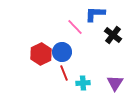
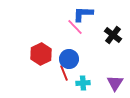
blue L-shape: moved 12 px left
blue circle: moved 7 px right, 7 px down
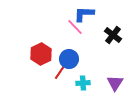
blue L-shape: moved 1 px right
red line: moved 4 px left, 1 px up; rotated 56 degrees clockwise
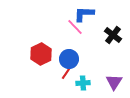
red line: moved 7 px right
purple triangle: moved 1 px left, 1 px up
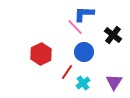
blue circle: moved 15 px right, 7 px up
cyan cross: rotated 32 degrees counterclockwise
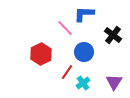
pink line: moved 10 px left, 1 px down
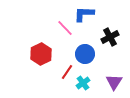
black cross: moved 3 px left, 2 px down; rotated 24 degrees clockwise
blue circle: moved 1 px right, 2 px down
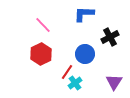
pink line: moved 22 px left, 3 px up
cyan cross: moved 8 px left
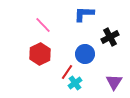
red hexagon: moved 1 px left
